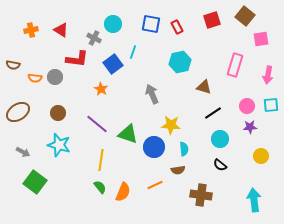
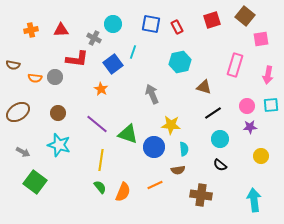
red triangle at (61, 30): rotated 35 degrees counterclockwise
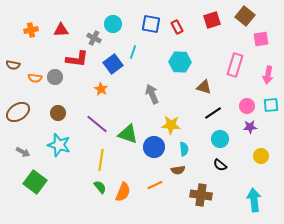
cyan hexagon at (180, 62): rotated 15 degrees clockwise
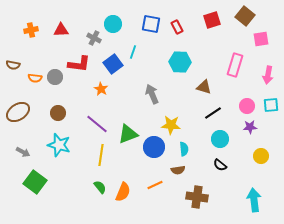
red L-shape at (77, 59): moved 2 px right, 5 px down
green triangle at (128, 134): rotated 40 degrees counterclockwise
yellow line at (101, 160): moved 5 px up
brown cross at (201, 195): moved 4 px left, 2 px down
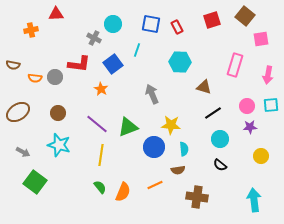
red triangle at (61, 30): moved 5 px left, 16 px up
cyan line at (133, 52): moved 4 px right, 2 px up
green triangle at (128, 134): moved 7 px up
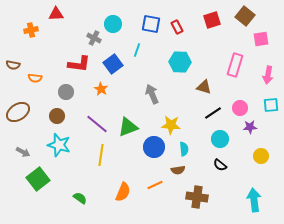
gray circle at (55, 77): moved 11 px right, 15 px down
pink circle at (247, 106): moved 7 px left, 2 px down
brown circle at (58, 113): moved 1 px left, 3 px down
green square at (35, 182): moved 3 px right, 3 px up; rotated 15 degrees clockwise
green semicircle at (100, 187): moved 20 px left, 11 px down; rotated 16 degrees counterclockwise
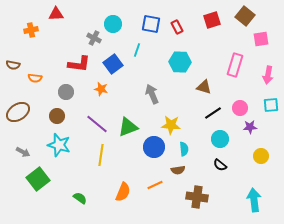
orange star at (101, 89): rotated 16 degrees counterclockwise
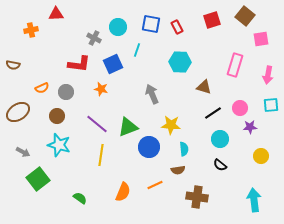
cyan circle at (113, 24): moved 5 px right, 3 px down
blue square at (113, 64): rotated 12 degrees clockwise
orange semicircle at (35, 78): moved 7 px right, 10 px down; rotated 32 degrees counterclockwise
blue circle at (154, 147): moved 5 px left
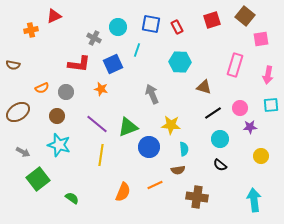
red triangle at (56, 14): moved 2 px left, 2 px down; rotated 21 degrees counterclockwise
green semicircle at (80, 198): moved 8 px left
